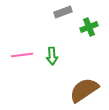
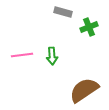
gray rectangle: rotated 36 degrees clockwise
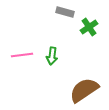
gray rectangle: moved 2 px right
green cross: rotated 12 degrees counterclockwise
green arrow: rotated 12 degrees clockwise
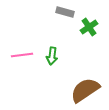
brown semicircle: moved 1 px right
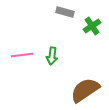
green cross: moved 3 px right, 1 px up
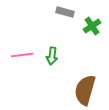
brown semicircle: rotated 40 degrees counterclockwise
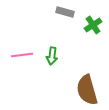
green cross: moved 1 px right, 1 px up
brown semicircle: moved 2 px right; rotated 32 degrees counterclockwise
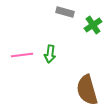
green arrow: moved 2 px left, 2 px up
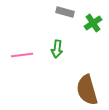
green cross: moved 2 px up
green arrow: moved 7 px right, 5 px up
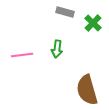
green cross: rotated 12 degrees counterclockwise
